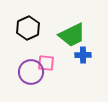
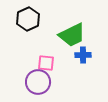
black hexagon: moved 9 px up
purple circle: moved 7 px right, 10 px down
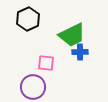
blue cross: moved 3 px left, 3 px up
purple circle: moved 5 px left, 5 px down
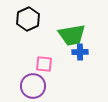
green trapezoid: rotated 16 degrees clockwise
pink square: moved 2 px left, 1 px down
purple circle: moved 1 px up
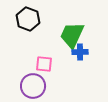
black hexagon: rotated 15 degrees counterclockwise
green trapezoid: rotated 124 degrees clockwise
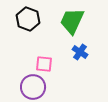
green trapezoid: moved 14 px up
blue cross: rotated 35 degrees clockwise
purple circle: moved 1 px down
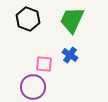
green trapezoid: moved 1 px up
blue cross: moved 10 px left, 3 px down
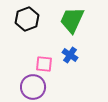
black hexagon: moved 1 px left; rotated 20 degrees clockwise
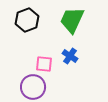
black hexagon: moved 1 px down
blue cross: moved 1 px down
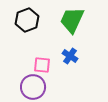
pink square: moved 2 px left, 1 px down
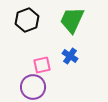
pink square: rotated 18 degrees counterclockwise
